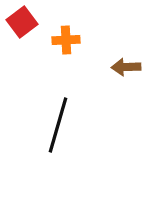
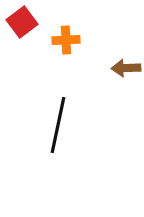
brown arrow: moved 1 px down
black line: rotated 4 degrees counterclockwise
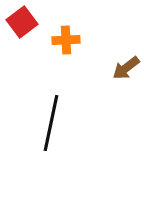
brown arrow: rotated 36 degrees counterclockwise
black line: moved 7 px left, 2 px up
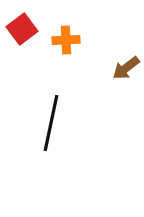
red square: moved 7 px down
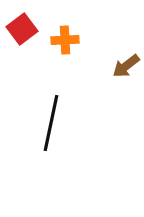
orange cross: moved 1 px left
brown arrow: moved 2 px up
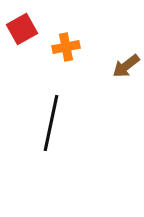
red square: rotated 8 degrees clockwise
orange cross: moved 1 px right, 7 px down; rotated 8 degrees counterclockwise
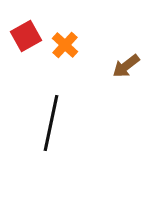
red square: moved 4 px right, 7 px down
orange cross: moved 1 px left, 2 px up; rotated 36 degrees counterclockwise
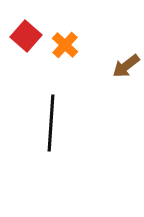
red square: rotated 20 degrees counterclockwise
black line: rotated 8 degrees counterclockwise
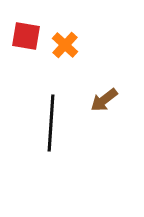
red square: rotated 32 degrees counterclockwise
brown arrow: moved 22 px left, 34 px down
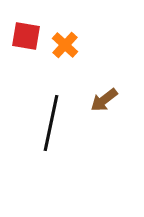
black line: rotated 8 degrees clockwise
